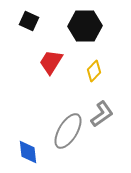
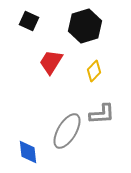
black hexagon: rotated 16 degrees counterclockwise
gray L-shape: rotated 32 degrees clockwise
gray ellipse: moved 1 px left
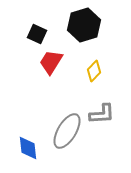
black square: moved 8 px right, 13 px down
black hexagon: moved 1 px left, 1 px up
blue diamond: moved 4 px up
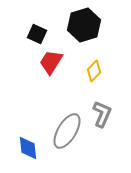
gray L-shape: rotated 64 degrees counterclockwise
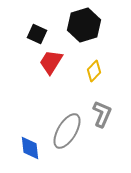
blue diamond: moved 2 px right
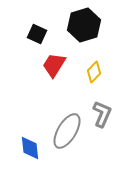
red trapezoid: moved 3 px right, 3 px down
yellow diamond: moved 1 px down
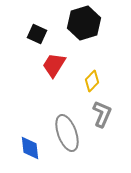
black hexagon: moved 2 px up
yellow diamond: moved 2 px left, 9 px down
gray ellipse: moved 2 px down; rotated 51 degrees counterclockwise
